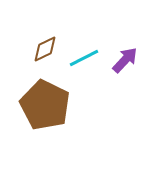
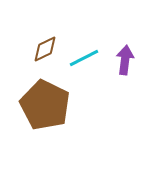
purple arrow: rotated 36 degrees counterclockwise
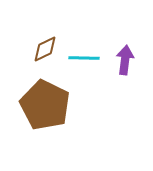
cyan line: rotated 28 degrees clockwise
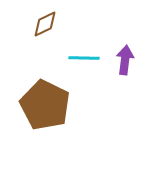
brown diamond: moved 25 px up
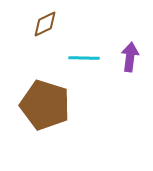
purple arrow: moved 5 px right, 3 px up
brown pentagon: rotated 9 degrees counterclockwise
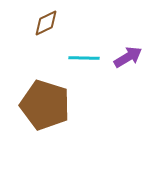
brown diamond: moved 1 px right, 1 px up
purple arrow: moved 2 px left; rotated 52 degrees clockwise
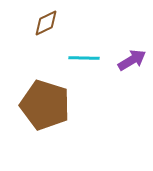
purple arrow: moved 4 px right, 3 px down
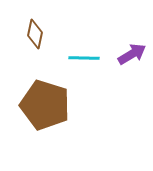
brown diamond: moved 11 px left, 11 px down; rotated 52 degrees counterclockwise
purple arrow: moved 6 px up
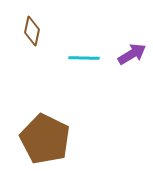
brown diamond: moved 3 px left, 3 px up
brown pentagon: moved 34 px down; rotated 9 degrees clockwise
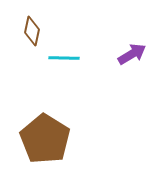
cyan line: moved 20 px left
brown pentagon: rotated 6 degrees clockwise
